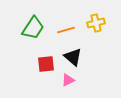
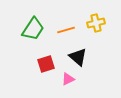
green trapezoid: moved 1 px down
black triangle: moved 5 px right
red square: rotated 12 degrees counterclockwise
pink triangle: moved 1 px up
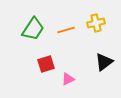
black triangle: moved 26 px right, 5 px down; rotated 42 degrees clockwise
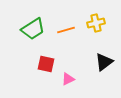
green trapezoid: rotated 25 degrees clockwise
red square: rotated 30 degrees clockwise
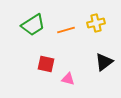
green trapezoid: moved 4 px up
pink triangle: rotated 40 degrees clockwise
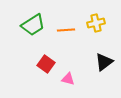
orange line: rotated 12 degrees clockwise
red square: rotated 24 degrees clockwise
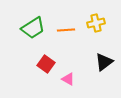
green trapezoid: moved 3 px down
pink triangle: rotated 16 degrees clockwise
